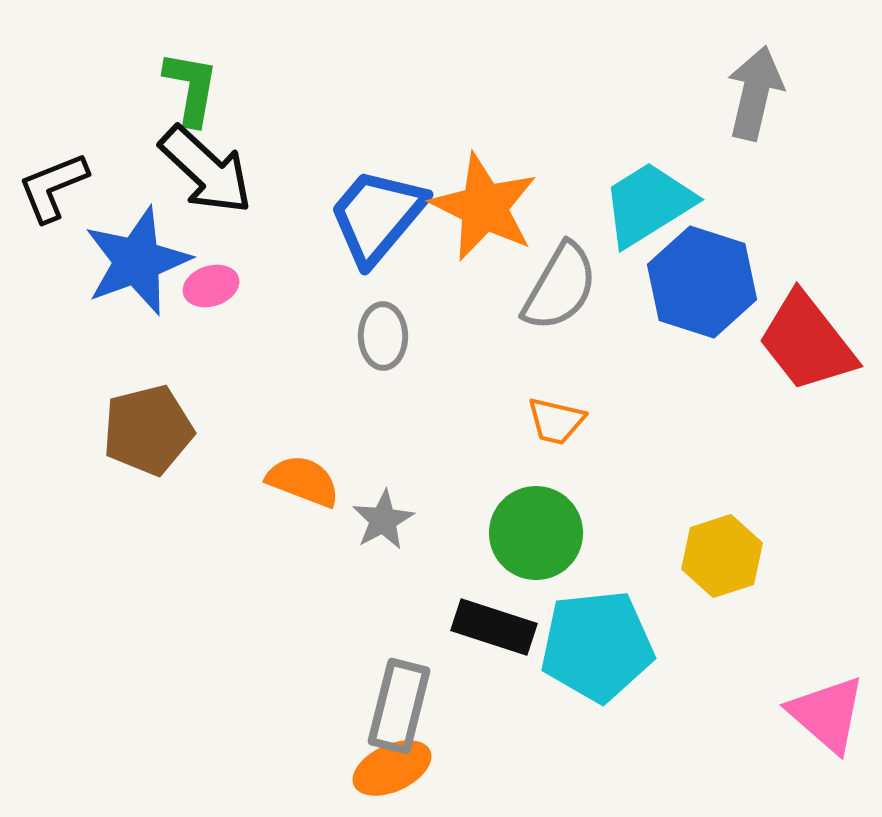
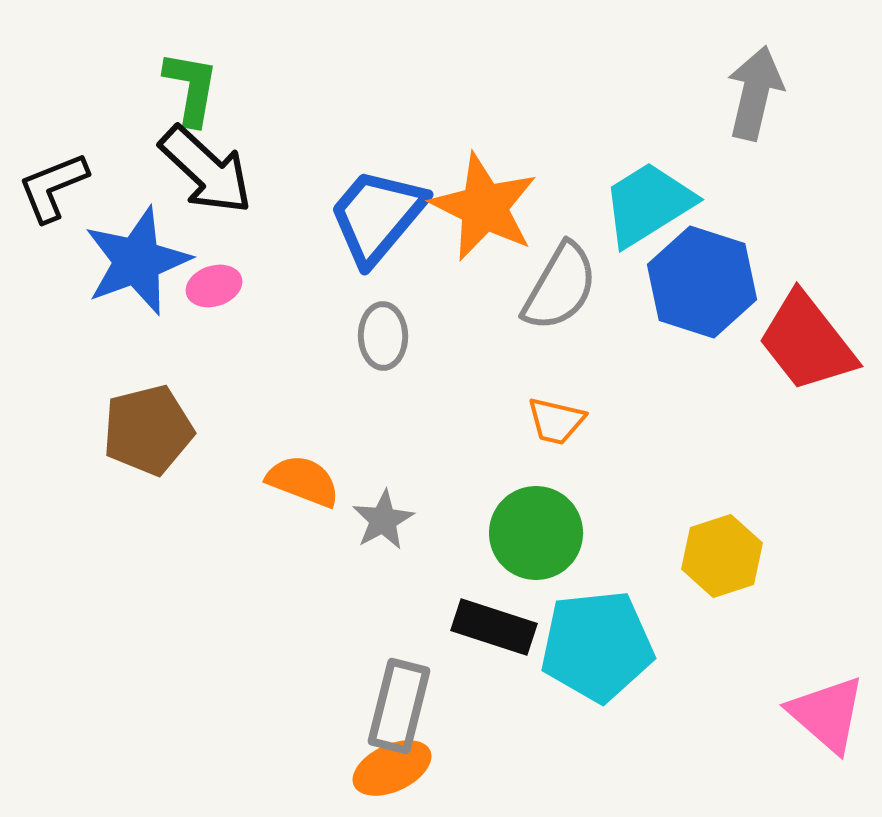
pink ellipse: moved 3 px right
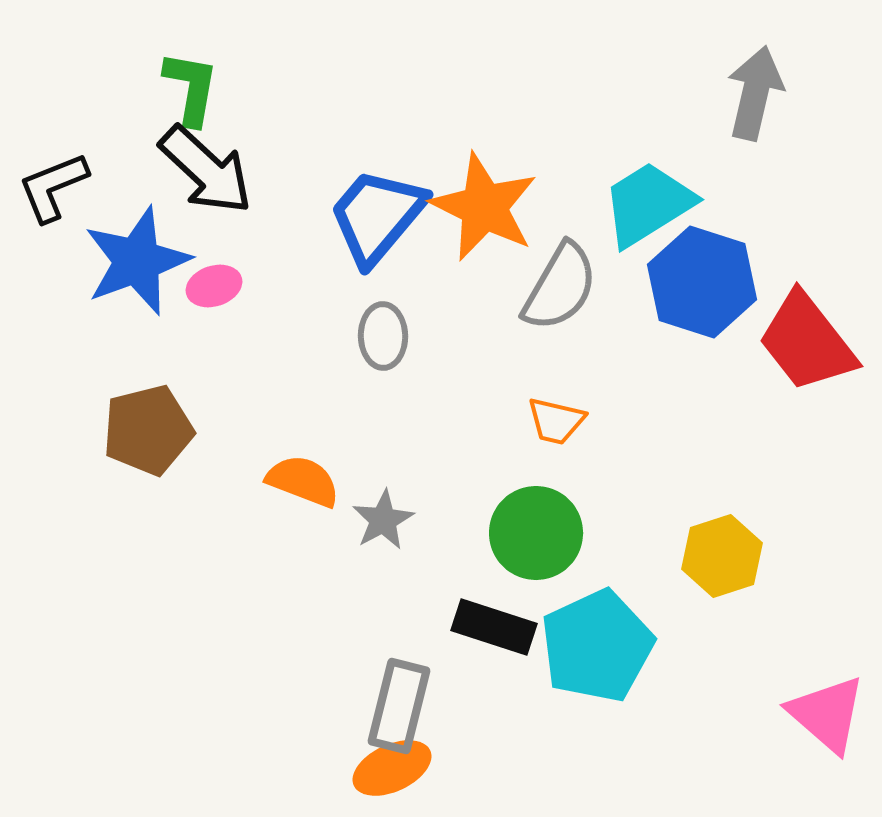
cyan pentagon: rotated 19 degrees counterclockwise
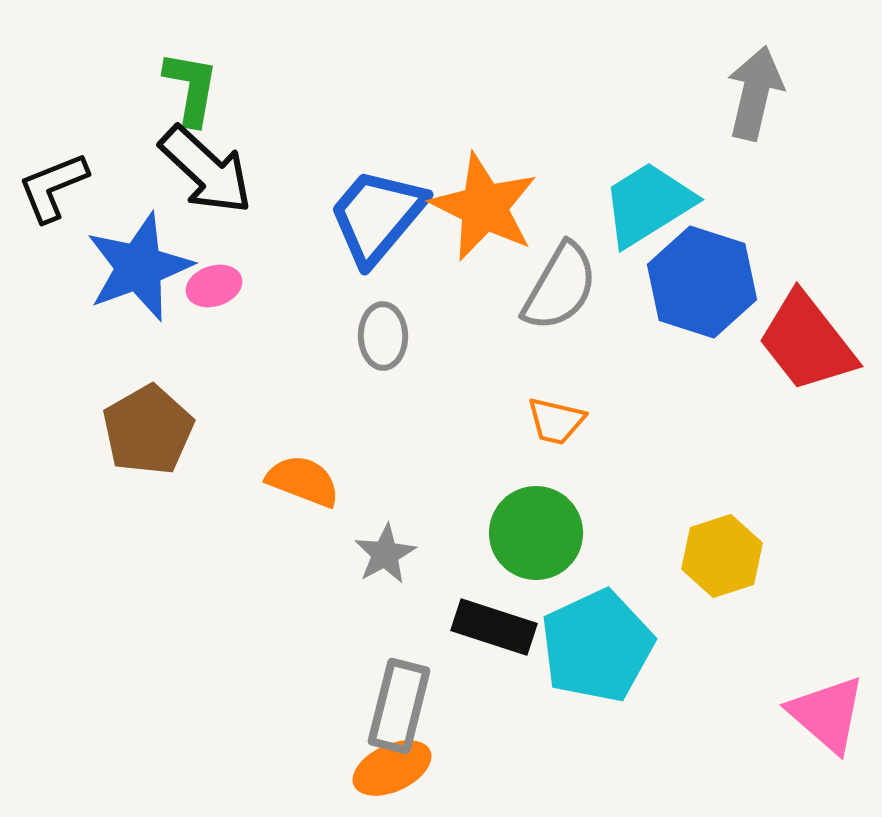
blue star: moved 2 px right, 6 px down
brown pentagon: rotated 16 degrees counterclockwise
gray star: moved 2 px right, 34 px down
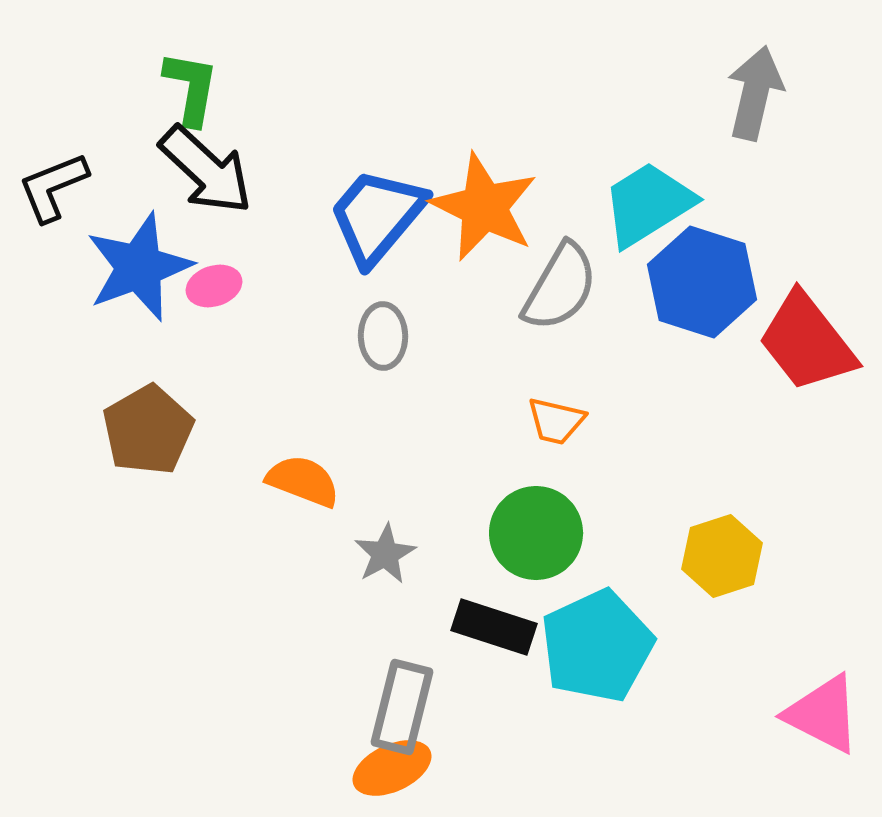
gray rectangle: moved 3 px right, 1 px down
pink triangle: moved 4 px left; rotated 14 degrees counterclockwise
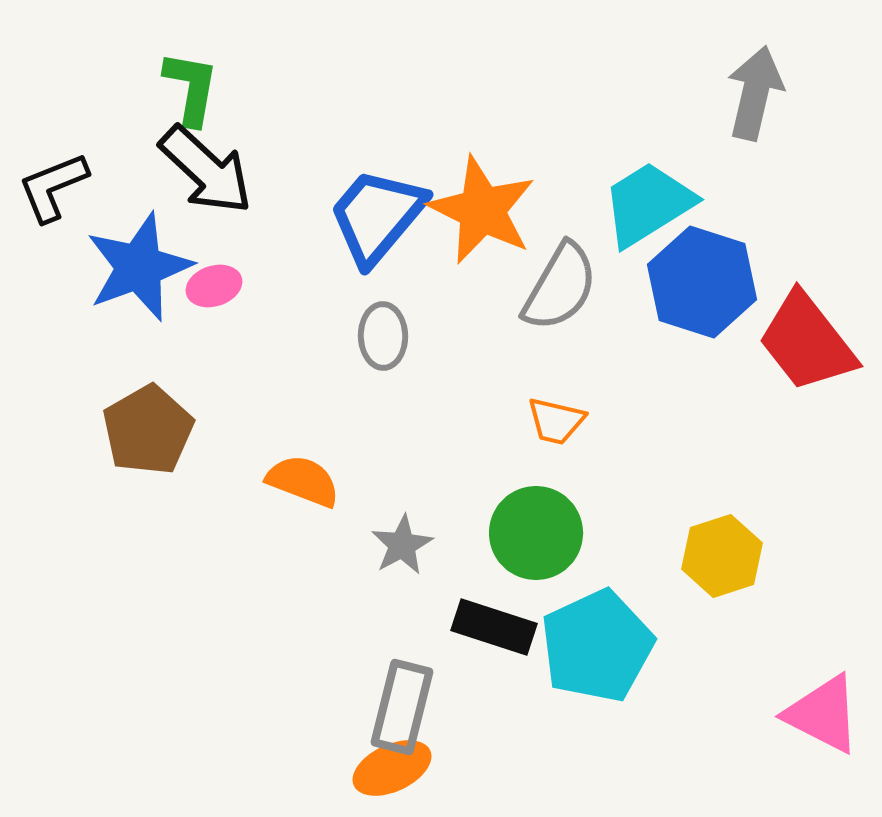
orange star: moved 2 px left, 3 px down
gray star: moved 17 px right, 9 px up
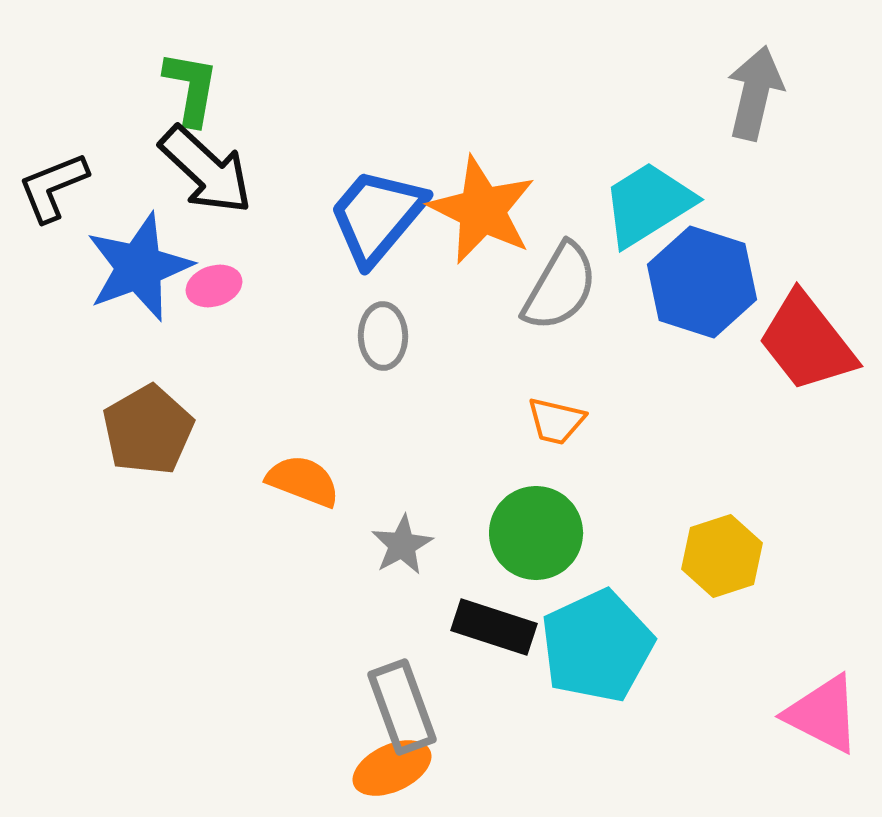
gray rectangle: rotated 34 degrees counterclockwise
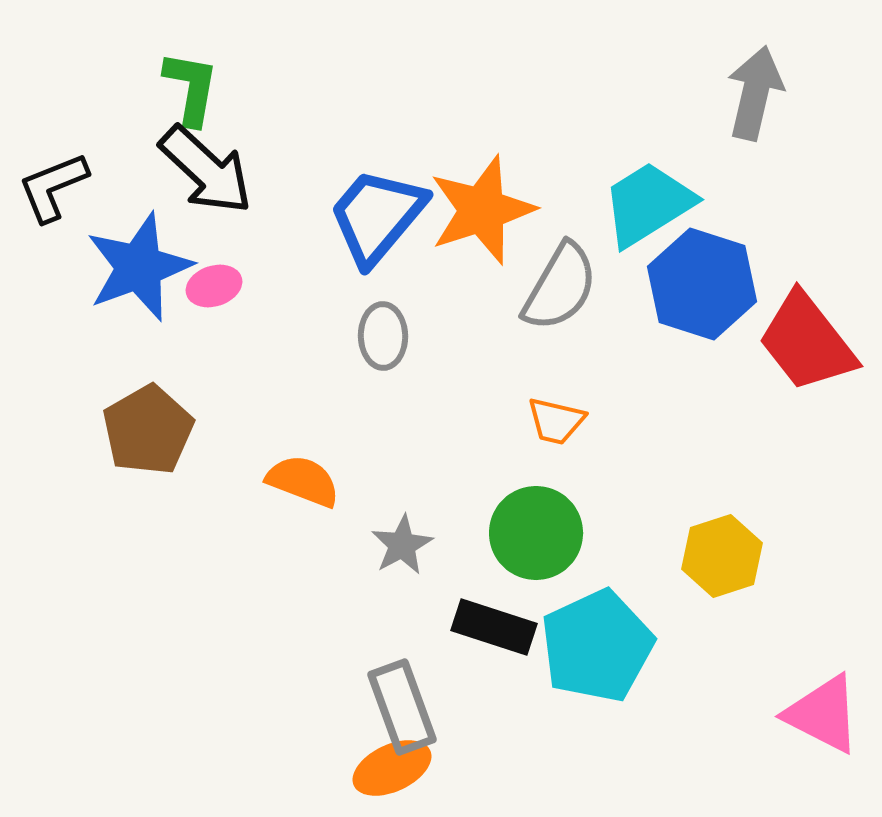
orange star: rotated 28 degrees clockwise
blue hexagon: moved 2 px down
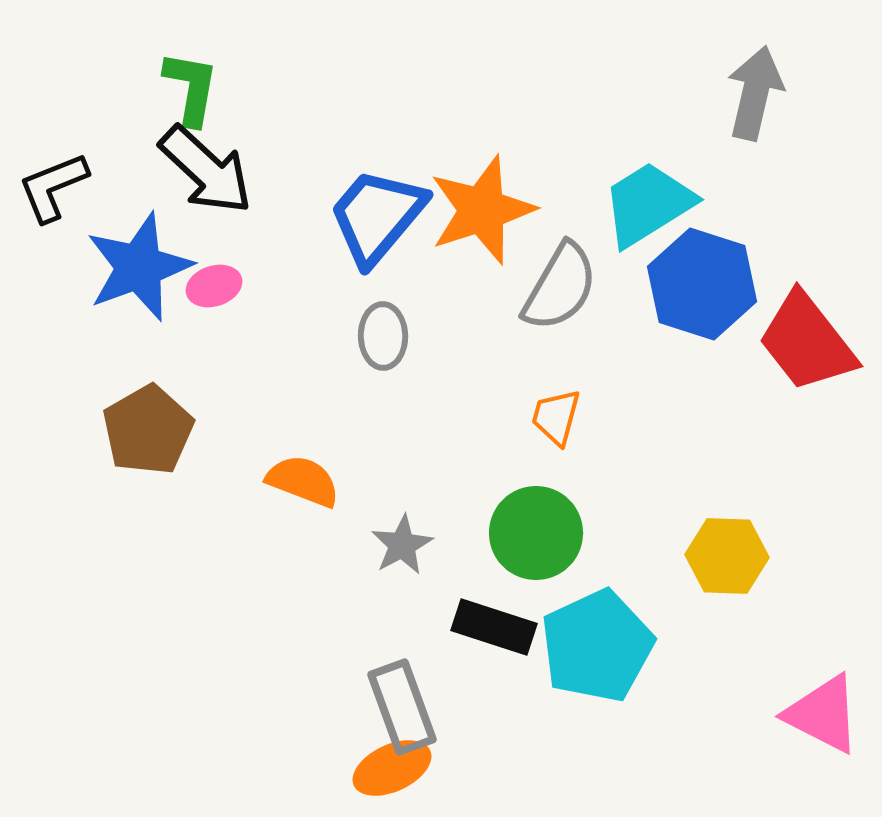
orange trapezoid: moved 4 px up; rotated 92 degrees clockwise
yellow hexagon: moved 5 px right; rotated 20 degrees clockwise
